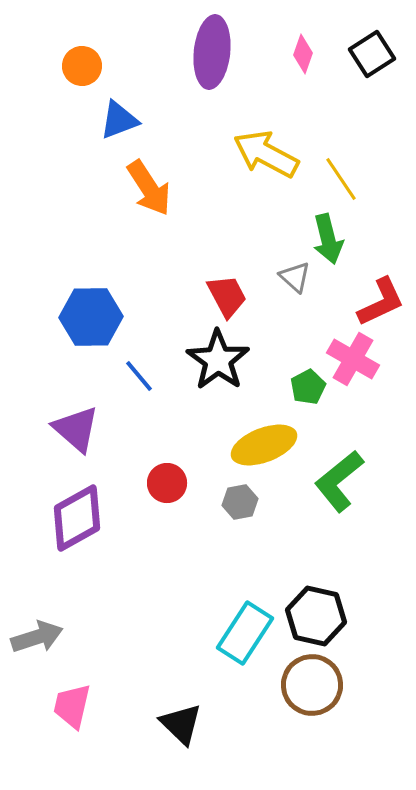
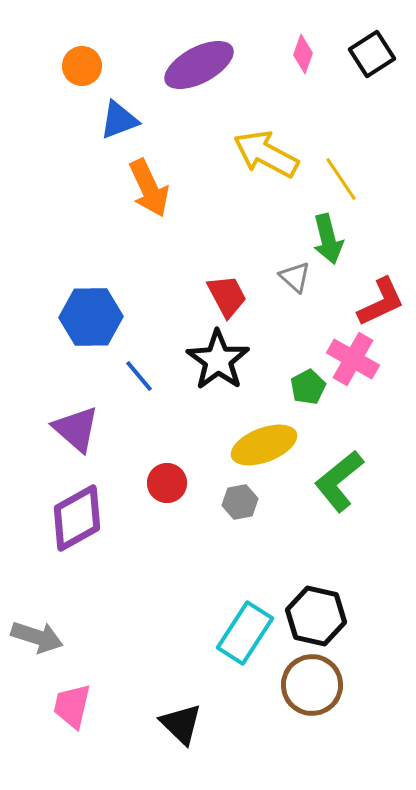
purple ellipse: moved 13 px left, 13 px down; rotated 56 degrees clockwise
orange arrow: rotated 8 degrees clockwise
gray arrow: rotated 36 degrees clockwise
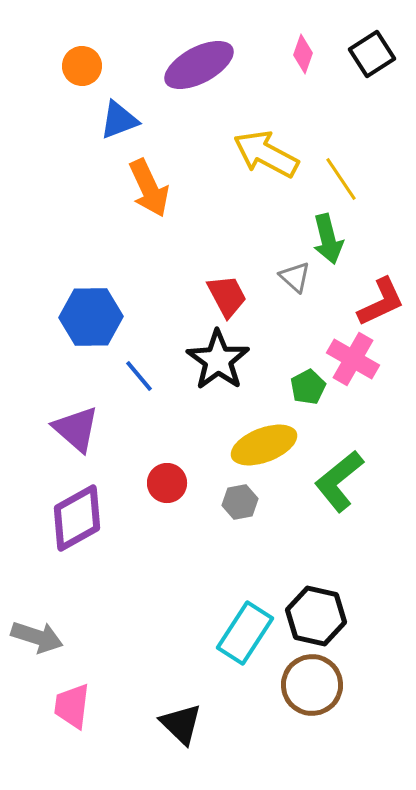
pink trapezoid: rotated 6 degrees counterclockwise
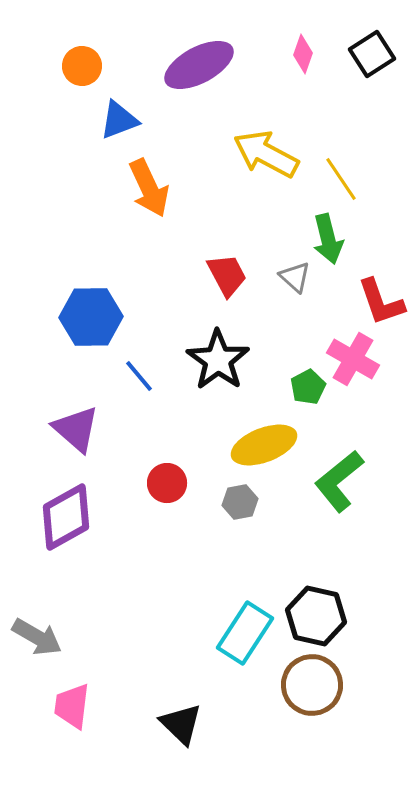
red trapezoid: moved 21 px up
red L-shape: rotated 96 degrees clockwise
purple diamond: moved 11 px left, 1 px up
gray arrow: rotated 12 degrees clockwise
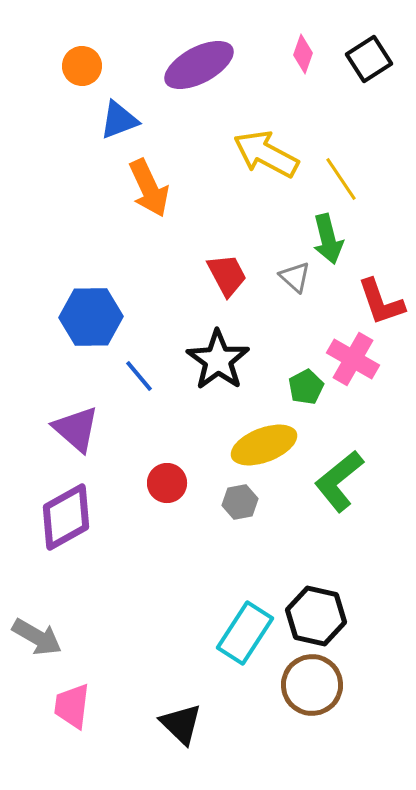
black square: moved 3 px left, 5 px down
green pentagon: moved 2 px left
